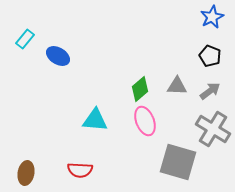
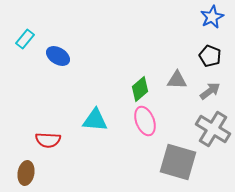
gray triangle: moved 6 px up
red semicircle: moved 32 px left, 30 px up
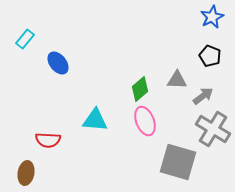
blue ellipse: moved 7 px down; rotated 20 degrees clockwise
gray arrow: moved 7 px left, 5 px down
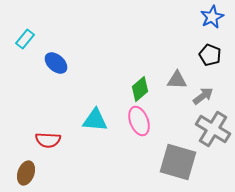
black pentagon: moved 1 px up
blue ellipse: moved 2 px left; rotated 10 degrees counterclockwise
pink ellipse: moved 6 px left
brown ellipse: rotated 10 degrees clockwise
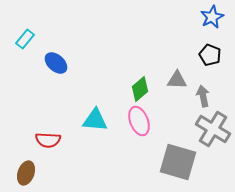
gray arrow: rotated 65 degrees counterclockwise
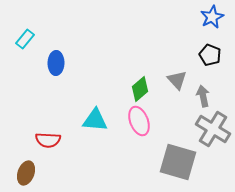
blue ellipse: rotated 50 degrees clockwise
gray triangle: rotated 45 degrees clockwise
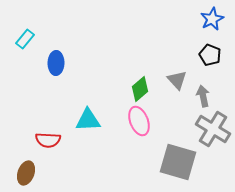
blue star: moved 2 px down
cyan triangle: moved 7 px left; rotated 8 degrees counterclockwise
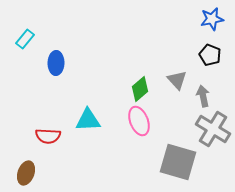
blue star: rotated 15 degrees clockwise
red semicircle: moved 4 px up
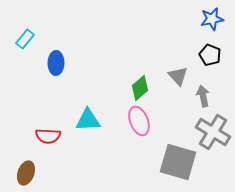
gray triangle: moved 1 px right, 4 px up
green diamond: moved 1 px up
gray cross: moved 3 px down
